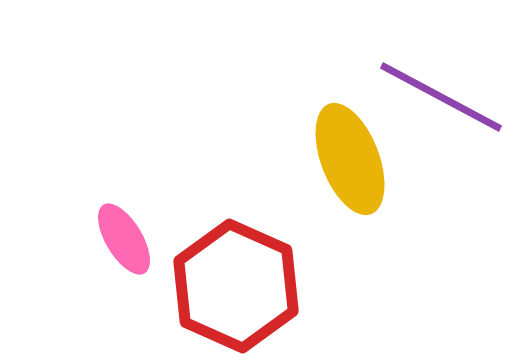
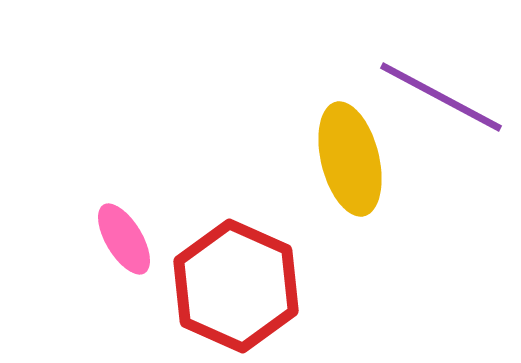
yellow ellipse: rotated 7 degrees clockwise
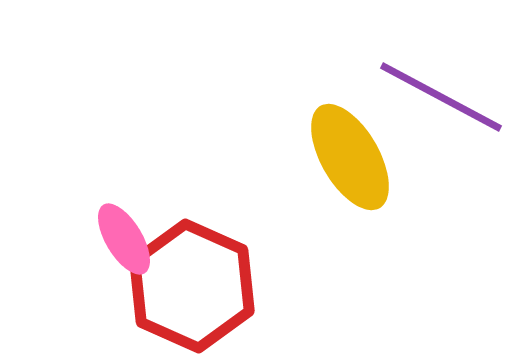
yellow ellipse: moved 2 px up; rotated 16 degrees counterclockwise
red hexagon: moved 44 px left
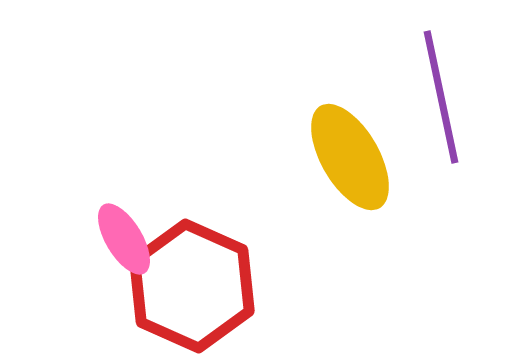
purple line: rotated 50 degrees clockwise
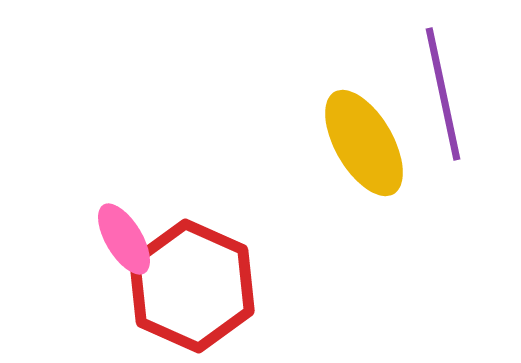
purple line: moved 2 px right, 3 px up
yellow ellipse: moved 14 px right, 14 px up
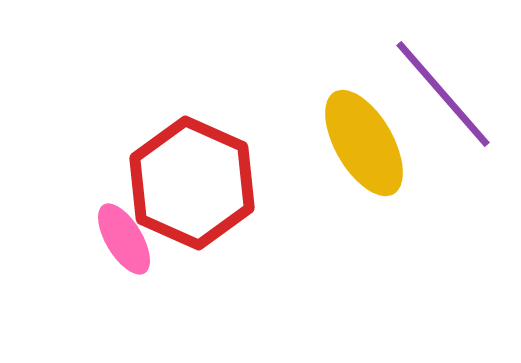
purple line: rotated 29 degrees counterclockwise
red hexagon: moved 103 px up
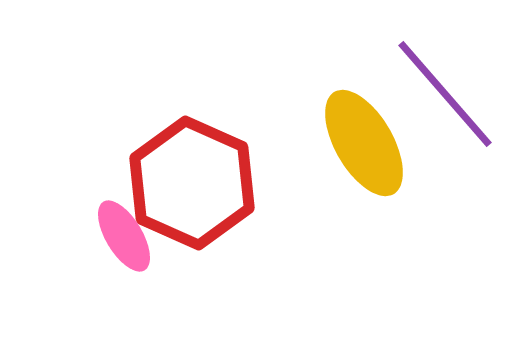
purple line: moved 2 px right
pink ellipse: moved 3 px up
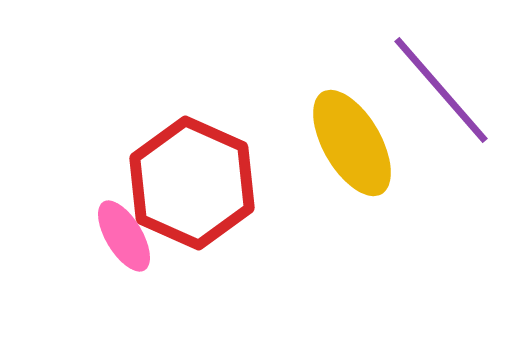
purple line: moved 4 px left, 4 px up
yellow ellipse: moved 12 px left
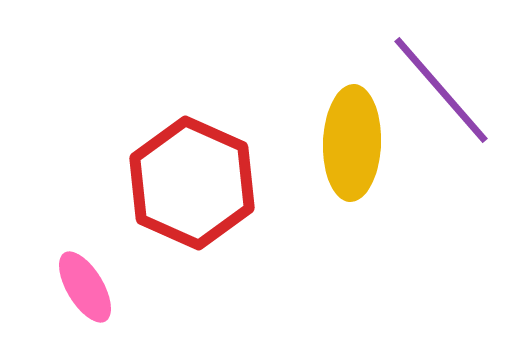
yellow ellipse: rotated 32 degrees clockwise
pink ellipse: moved 39 px left, 51 px down
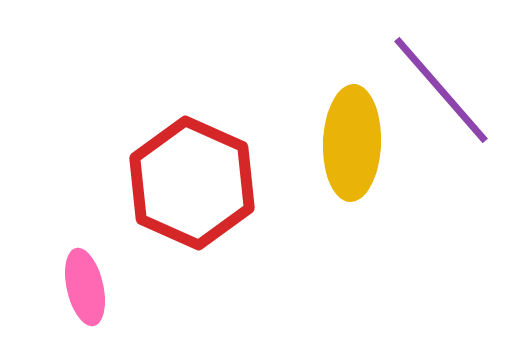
pink ellipse: rotated 18 degrees clockwise
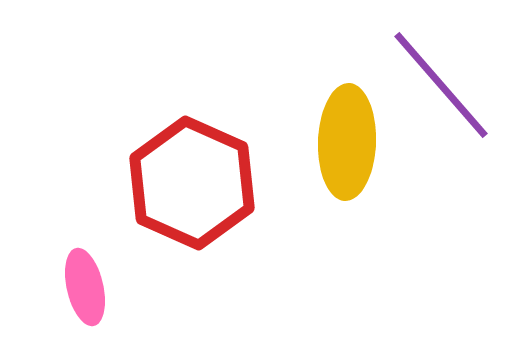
purple line: moved 5 px up
yellow ellipse: moved 5 px left, 1 px up
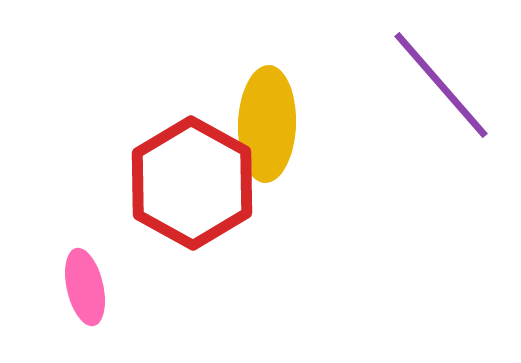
yellow ellipse: moved 80 px left, 18 px up
red hexagon: rotated 5 degrees clockwise
